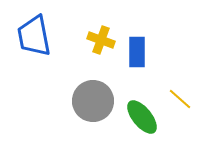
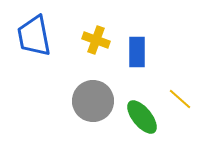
yellow cross: moved 5 px left
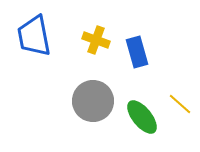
blue rectangle: rotated 16 degrees counterclockwise
yellow line: moved 5 px down
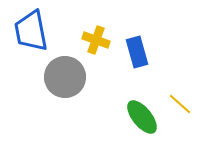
blue trapezoid: moved 3 px left, 5 px up
gray circle: moved 28 px left, 24 px up
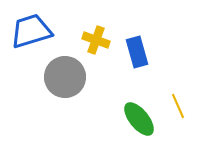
blue trapezoid: rotated 84 degrees clockwise
yellow line: moved 2 px left, 2 px down; rotated 25 degrees clockwise
green ellipse: moved 3 px left, 2 px down
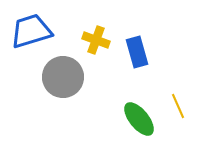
gray circle: moved 2 px left
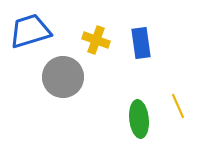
blue trapezoid: moved 1 px left
blue rectangle: moved 4 px right, 9 px up; rotated 8 degrees clockwise
green ellipse: rotated 33 degrees clockwise
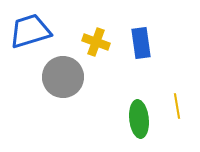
yellow cross: moved 2 px down
yellow line: moved 1 px left; rotated 15 degrees clockwise
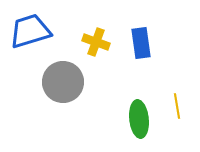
gray circle: moved 5 px down
